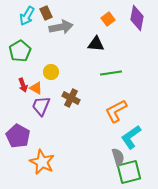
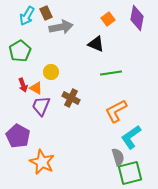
black triangle: rotated 18 degrees clockwise
green square: moved 1 px right, 1 px down
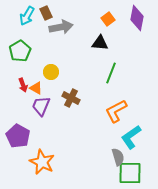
black triangle: moved 4 px right, 1 px up; rotated 18 degrees counterclockwise
green line: rotated 60 degrees counterclockwise
green square: rotated 15 degrees clockwise
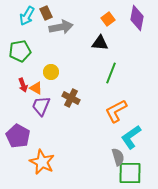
green pentagon: rotated 20 degrees clockwise
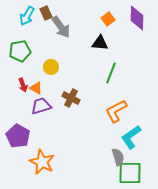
purple diamond: rotated 10 degrees counterclockwise
gray arrow: rotated 65 degrees clockwise
yellow circle: moved 5 px up
purple trapezoid: rotated 50 degrees clockwise
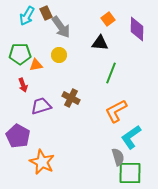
purple diamond: moved 11 px down
green pentagon: moved 3 px down; rotated 10 degrees clockwise
yellow circle: moved 8 px right, 12 px up
orange triangle: moved 23 px up; rotated 40 degrees counterclockwise
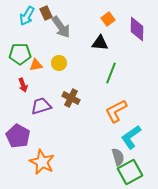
yellow circle: moved 8 px down
green square: moved 1 px up; rotated 30 degrees counterclockwise
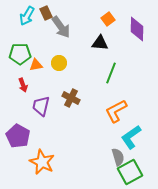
purple trapezoid: rotated 60 degrees counterclockwise
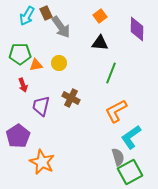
orange square: moved 8 px left, 3 px up
purple pentagon: rotated 10 degrees clockwise
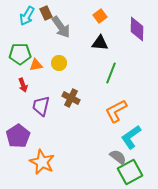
gray semicircle: rotated 36 degrees counterclockwise
